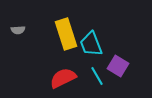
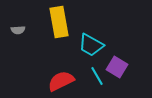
yellow rectangle: moved 7 px left, 12 px up; rotated 8 degrees clockwise
cyan trapezoid: moved 1 px down; rotated 40 degrees counterclockwise
purple square: moved 1 px left, 1 px down
red semicircle: moved 2 px left, 3 px down
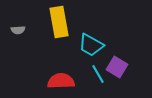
cyan line: moved 1 px right, 2 px up
red semicircle: rotated 24 degrees clockwise
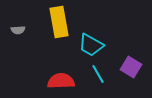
purple square: moved 14 px right
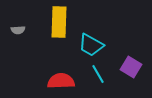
yellow rectangle: rotated 12 degrees clockwise
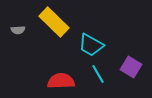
yellow rectangle: moved 5 px left; rotated 48 degrees counterclockwise
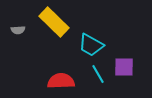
purple square: moved 7 px left; rotated 30 degrees counterclockwise
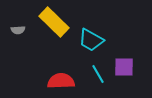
cyan trapezoid: moved 5 px up
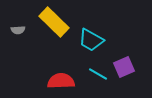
purple square: rotated 25 degrees counterclockwise
cyan line: rotated 30 degrees counterclockwise
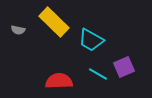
gray semicircle: rotated 16 degrees clockwise
red semicircle: moved 2 px left
